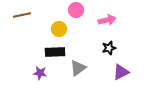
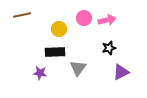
pink circle: moved 8 px right, 8 px down
gray triangle: rotated 18 degrees counterclockwise
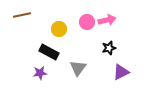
pink circle: moved 3 px right, 4 px down
black rectangle: moved 6 px left; rotated 30 degrees clockwise
purple star: rotated 16 degrees counterclockwise
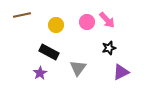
pink arrow: rotated 60 degrees clockwise
yellow circle: moved 3 px left, 4 px up
purple star: rotated 24 degrees counterclockwise
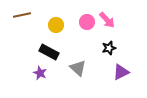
gray triangle: rotated 24 degrees counterclockwise
purple star: rotated 16 degrees counterclockwise
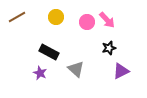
brown line: moved 5 px left, 2 px down; rotated 18 degrees counterclockwise
yellow circle: moved 8 px up
gray triangle: moved 2 px left, 1 px down
purple triangle: moved 1 px up
